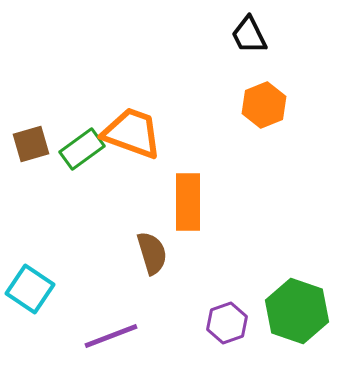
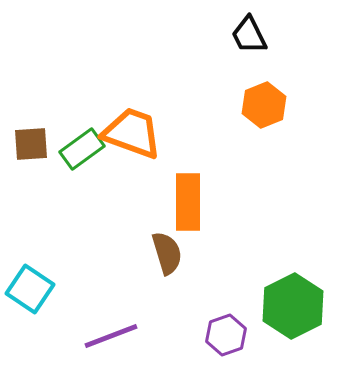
brown square: rotated 12 degrees clockwise
brown semicircle: moved 15 px right
green hexagon: moved 4 px left, 5 px up; rotated 14 degrees clockwise
purple hexagon: moved 1 px left, 12 px down
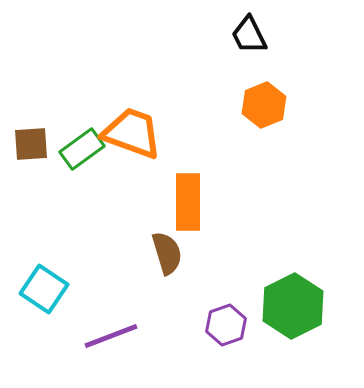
cyan square: moved 14 px right
purple hexagon: moved 10 px up
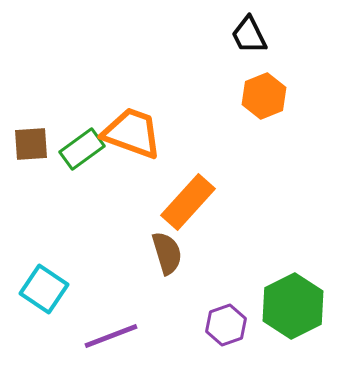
orange hexagon: moved 9 px up
orange rectangle: rotated 42 degrees clockwise
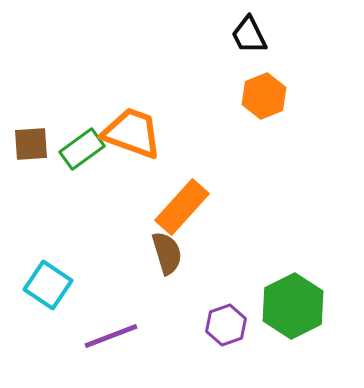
orange rectangle: moved 6 px left, 5 px down
cyan square: moved 4 px right, 4 px up
